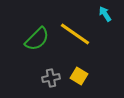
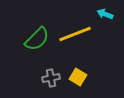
cyan arrow: rotated 35 degrees counterclockwise
yellow line: rotated 56 degrees counterclockwise
yellow square: moved 1 px left, 1 px down
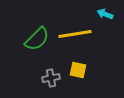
yellow line: rotated 12 degrees clockwise
yellow square: moved 7 px up; rotated 18 degrees counterclockwise
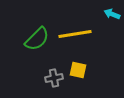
cyan arrow: moved 7 px right
gray cross: moved 3 px right
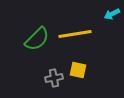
cyan arrow: rotated 49 degrees counterclockwise
